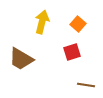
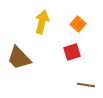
brown trapezoid: moved 2 px left, 1 px up; rotated 16 degrees clockwise
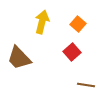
red square: rotated 24 degrees counterclockwise
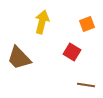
orange square: moved 9 px right; rotated 28 degrees clockwise
red square: rotated 18 degrees counterclockwise
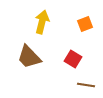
orange square: moved 2 px left
red square: moved 1 px right, 7 px down
brown trapezoid: moved 10 px right, 1 px up
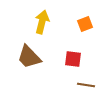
red square: rotated 24 degrees counterclockwise
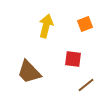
yellow arrow: moved 4 px right, 4 px down
brown trapezoid: moved 15 px down
brown line: rotated 48 degrees counterclockwise
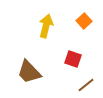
orange square: moved 1 px left, 3 px up; rotated 21 degrees counterclockwise
red square: rotated 12 degrees clockwise
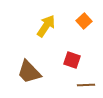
yellow arrow: rotated 20 degrees clockwise
red square: moved 1 px left, 1 px down
brown line: rotated 36 degrees clockwise
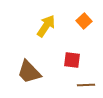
red square: rotated 12 degrees counterclockwise
